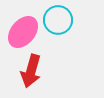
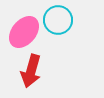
pink ellipse: moved 1 px right
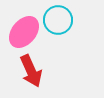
red arrow: rotated 40 degrees counterclockwise
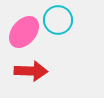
red arrow: rotated 64 degrees counterclockwise
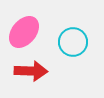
cyan circle: moved 15 px right, 22 px down
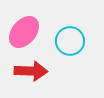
cyan circle: moved 3 px left, 1 px up
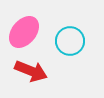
red arrow: rotated 20 degrees clockwise
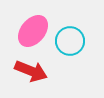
pink ellipse: moved 9 px right, 1 px up
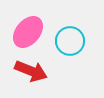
pink ellipse: moved 5 px left, 1 px down
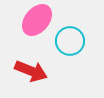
pink ellipse: moved 9 px right, 12 px up
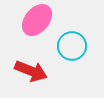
cyan circle: moved 2 px right, 5 px down
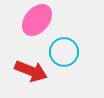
cyan circle: moved 8 px left, 6 px down
